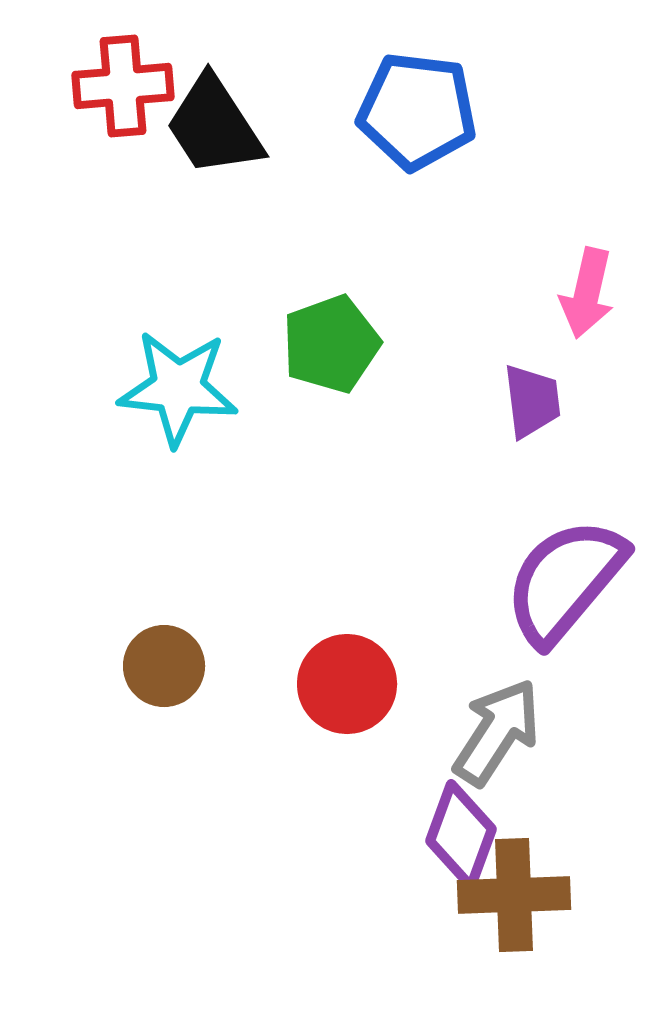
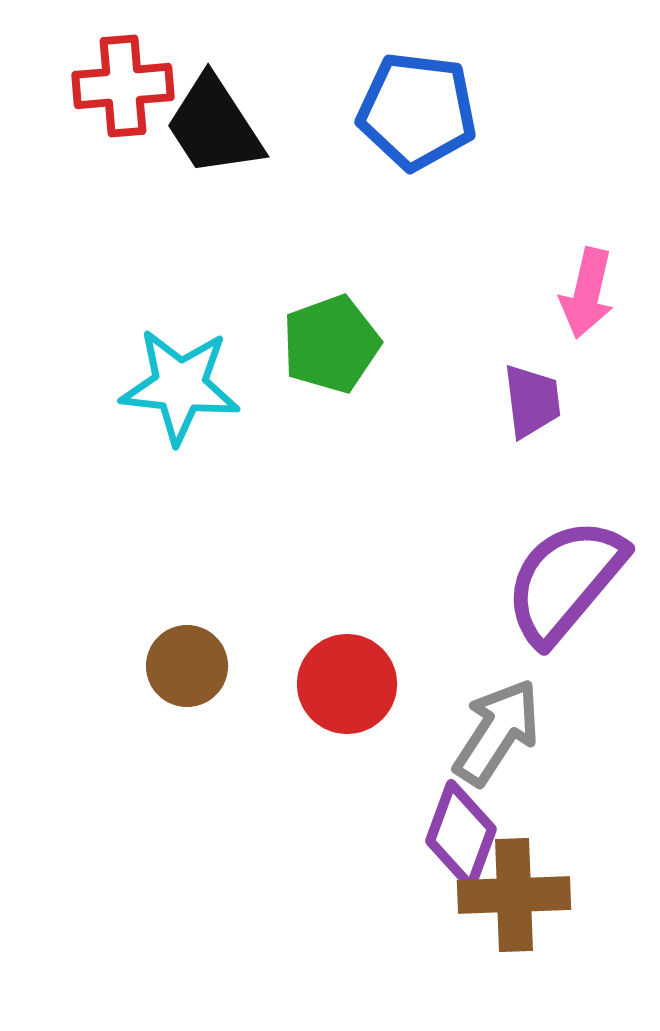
cyan star: moved 2 px right, 2 px up
brown circle: moved 23 px right
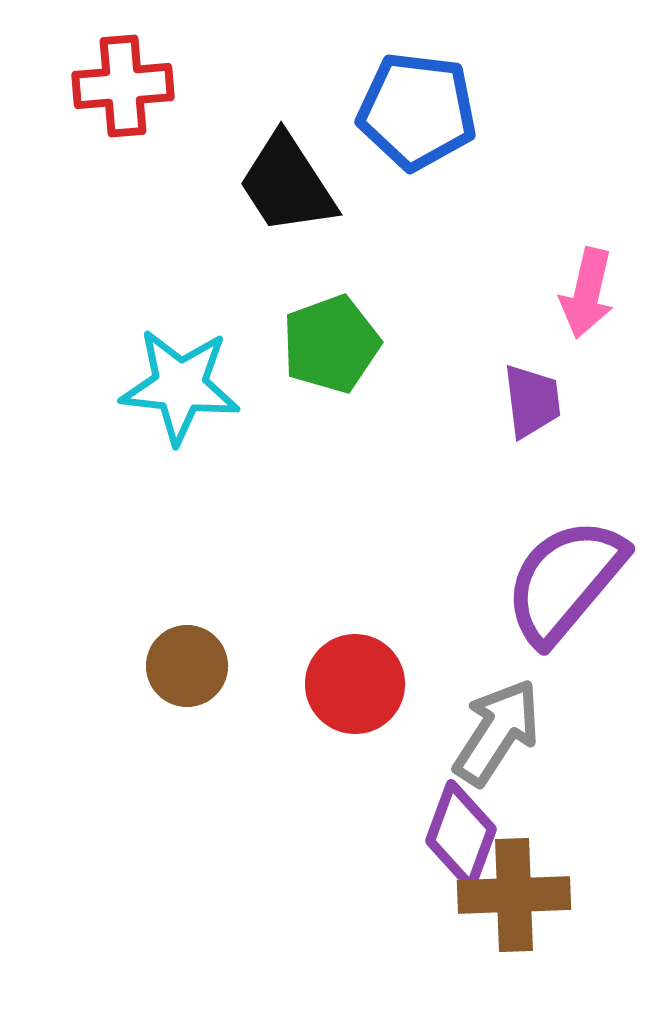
black trapezoid: moved 73 px right, 58 px down
red circle: moved 8 px right
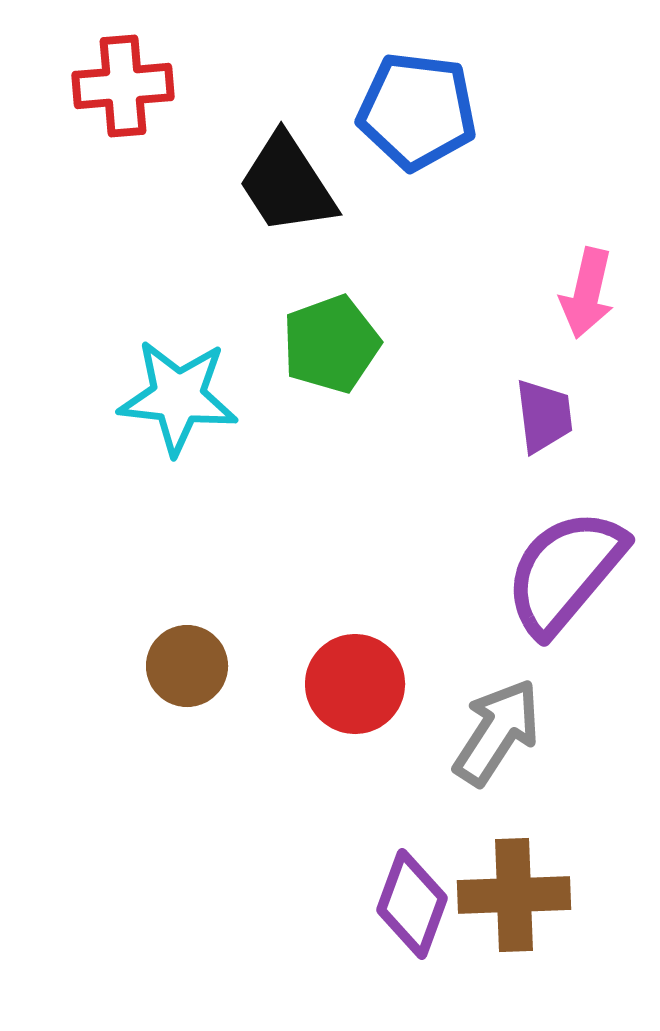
cyan star: moved 2 px left, 11 px down
purple trapezoid: moved 12 px right, 15 px down
purple semicircle: moved 9 px up
purple diamond: moved 49 px left, 69 px down
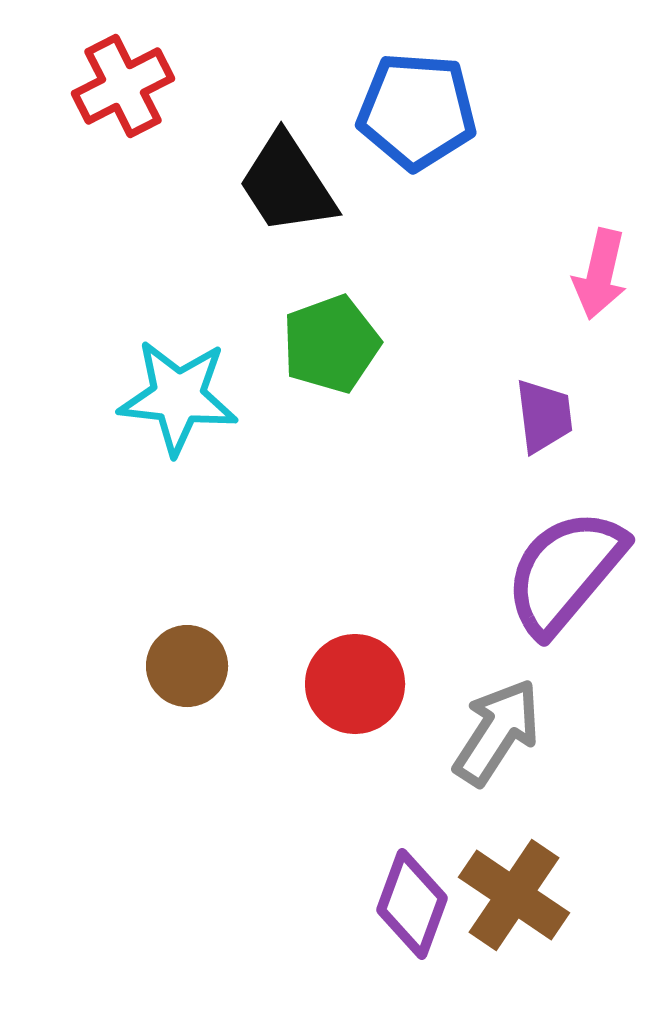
red cross: rotated 22 degrees counterclockwise
blue pentagon: rotated 3 degrees counterclockwise
pink arrow: moved 13 px right, 19 px up
brown cross: rotated 36 degrees clockwise
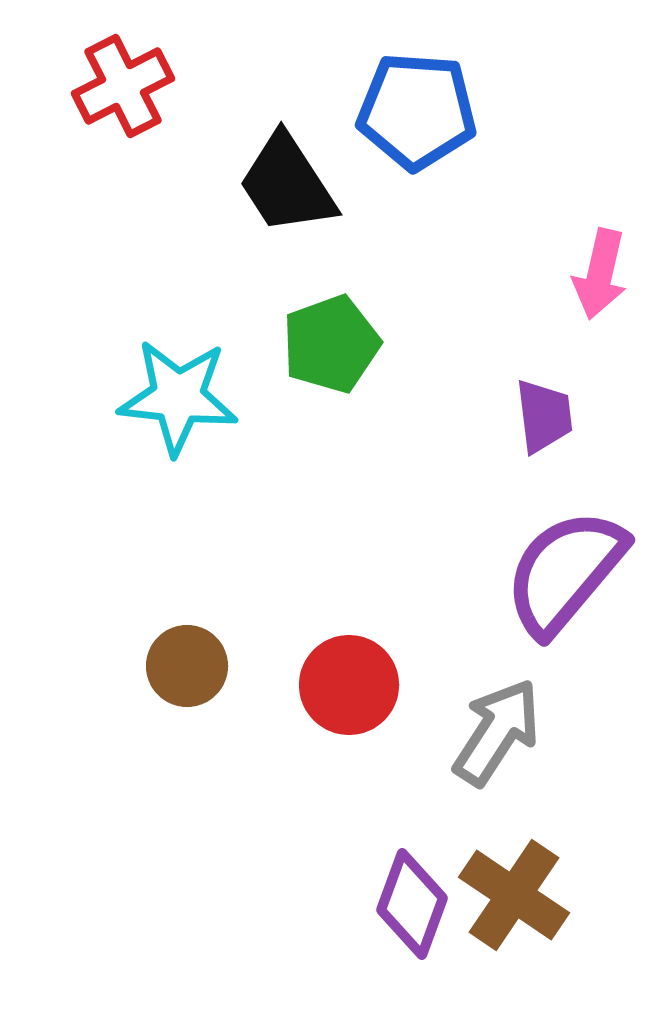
red circle: moved 6 px left, 1 px down
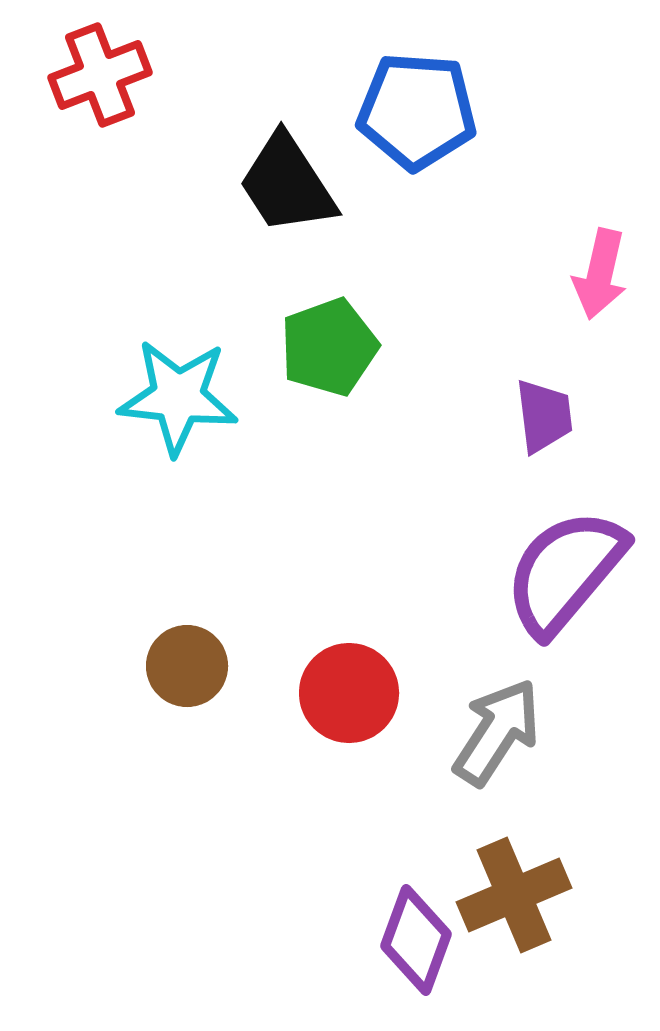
red cross: moved 23 px left, 11 px up; rotated 6 degrees clockwise
green pentagon: moved 2 px left, 3 px down
red circle: moved 8 px down
brown cross: rotated 33 degrees clockwise
purple diamond: moved 4 px right, 36 px down
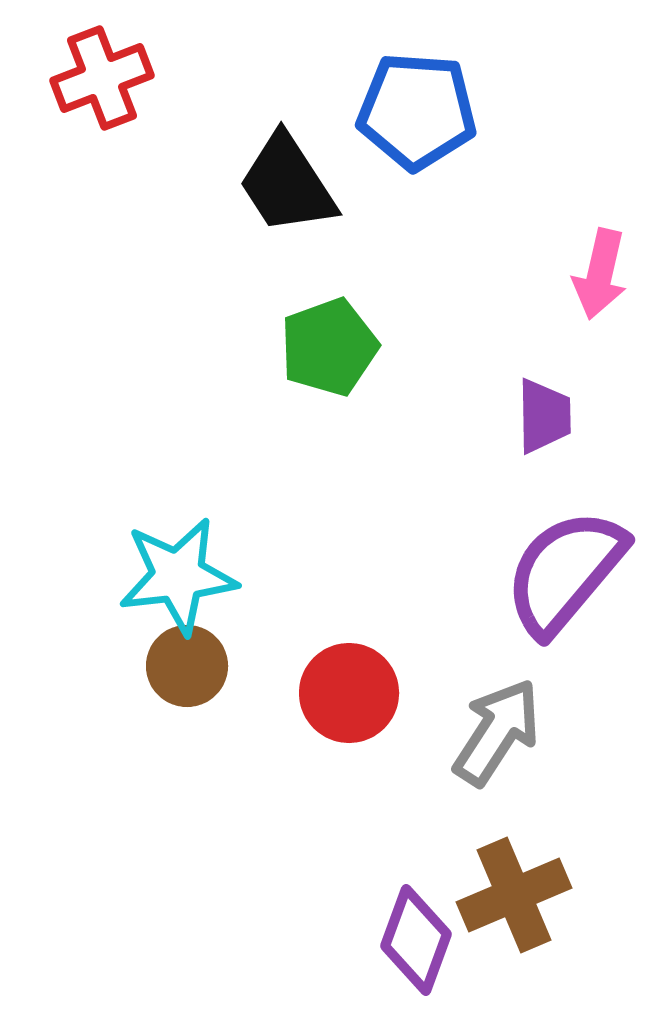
red cross: moved 2 px right, 3 px down
cyan star: moved 179 px down; rotated 13 degrees counterclockwise
purple trapezoid: rotated 6 degrees clockwise
